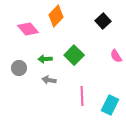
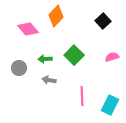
pink semicircle: moved 4 px left, 1 px down; rotated 104 degrees clockwise
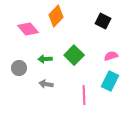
black square: rotated 21 degrees counterclockwise
pink semicircle: moved 1 px left, 1 px up
gray arrow: moved 3 px left, 4 px down
pink line: moved 2 px right, 1 px up
cyan rectangle: moved 24 px up
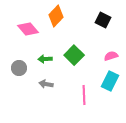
black square: moved 1 px up
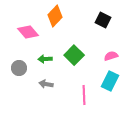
orange diamond: moved 1 px left
pink diamond: moved 3 px down
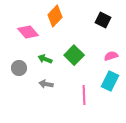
green arrow: rotated 24 degrees clockwise
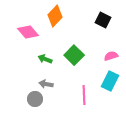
gray circle: moved 16 px right, 31 px down
